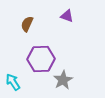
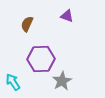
gray star: moved 1 px left, 1 px down
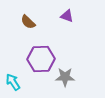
brown semicircle: moved 1 px right, 2 px up; rotated 70 degrees counterclockwise
gray star: moved 3 px right, 4 px up; rotated 30 degrees clockwise
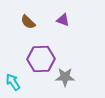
purple triangle: moved 4 px left, 4 px down
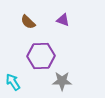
purple hexagon: moved 3 px up
gray star: moved 3 px left, 4 px down
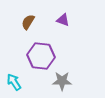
brown semicircle: rotated 77 degrees clockwise
purple hexagon: rotated 8 degrees clockwise
cyan arrow: moved 1 px right
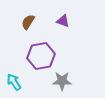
purple triangle: moved 1 px down
purple hexagon: rotated 16 degrees counterclockwise
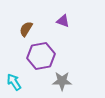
brown semicircle: moved 2 px left, 7 px down
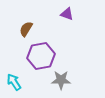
purple triangle: moved 4 px right, 7 px up
gray star: moved 1 px left, 1 px up
